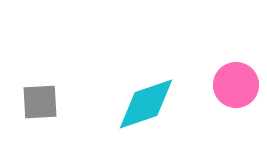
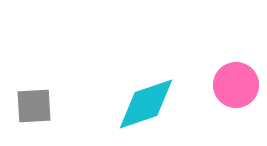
gray square: moved 6 px left, 4 px down
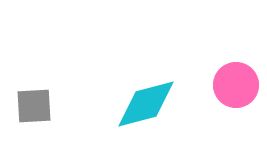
cyan diamond: rotated 4 degrees clockwise
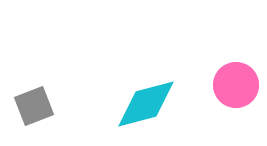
gray square: rotated 18 degrees counterclockwise
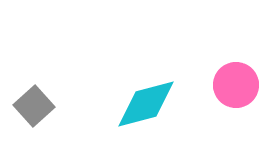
gray square: rotated 21 degrees counterclockwise
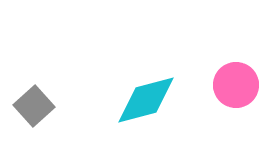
cyan diamond: moved 4 px up
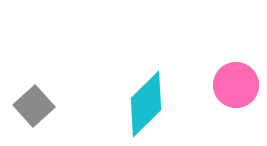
cyan diamond: moved 4 px down; rotated 30 degrees counterclockwise
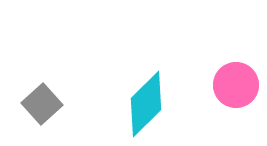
gray square: moved 8 px right, 2 px up
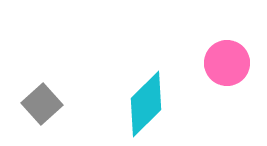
pink circle: moved 9 px left, 22 px up
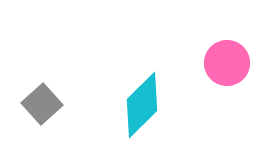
cyan diamond: moved 4 px left, 1 px down
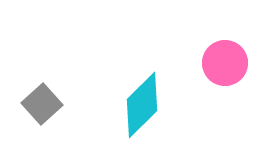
pink circle: moved 2 px left
